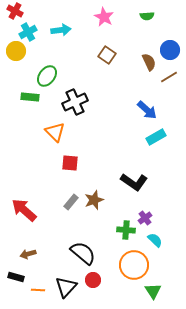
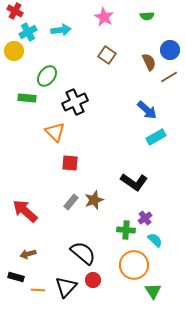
yellow circle: moved 2 px left
green rectangle: moved 3 px left, 1 px down
red arrow: moved 1 px right, 1 px down
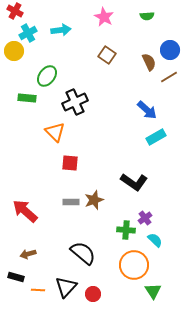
cyan cross: moved 1 px down
gray rectangle: rotated 49 degrees clockwise
red circle: moved 14 px down
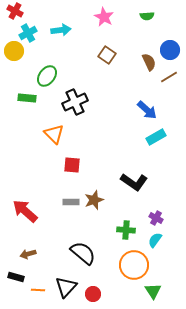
orange triangle: moved 1 px left, 2 px down
red square: moved 2 px right, 2 px down
purple cross: moved 11 px right; rotated 24 degrees counterclockwise
cyan semicircle: rotated 98 degrees counterclockwise
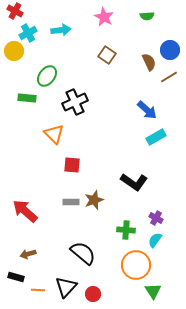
orange circle: moved 2 px right
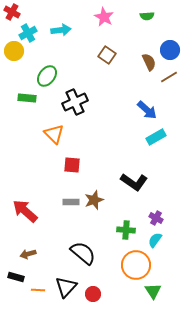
red cross: moved 3 px left, 1 px down
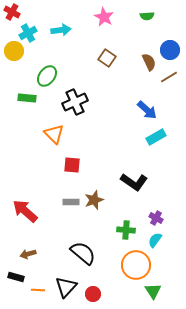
brown square: moved 3 px down
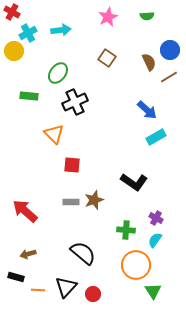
pink star: moved 4 px right; rotated 18 degrees clockwise
green ellipse: moved 11 px right, 3 px up
green rectangle: moved 2 px right, 2 px up
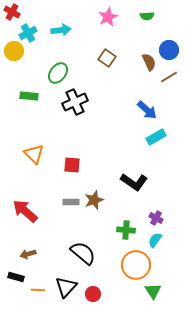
blue circle: moved 1 px left
orange triangle: moved 20 px left, 20 px down
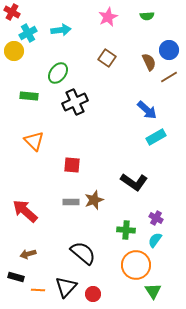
orange triangle: moved 13 px up
